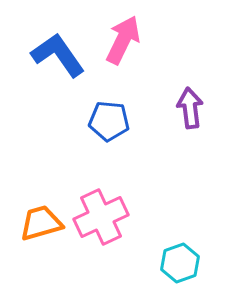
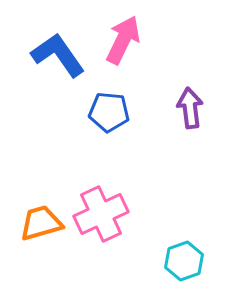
blue pentagon: moved 9 px up
pink cross: moved 3 px up
cyan hexagon: moved 4 px right, 2 px up
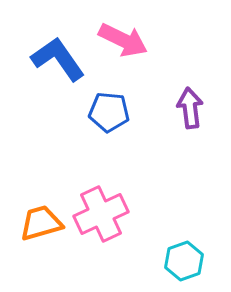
pink arrow: rotated 90 degrees clockwise
blue L-shape: moved 4 px down
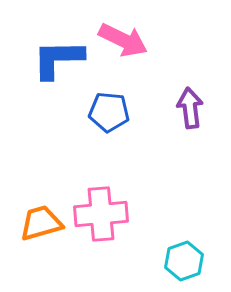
blue L-shape: rotated 56 degrees counterclockwise
pink cross: rotated 20 degrees clockwise
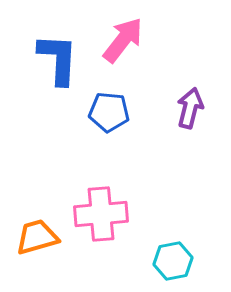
pink arrow: rotated 78 degrees counterclockwise
blue L-shape: rotated 94 degrees clockwise
purple arrow: rotated 21 degrees clockwise
orange trapezoid: moved 4 px left, 14 px down
cyan hexagon: moved 11 px left; rotated 9 degrees clockwise
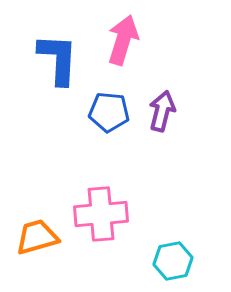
pink arrow: rotated 21 degrees counterclockwise
purple arrow: moved 28 px left, 3 px down
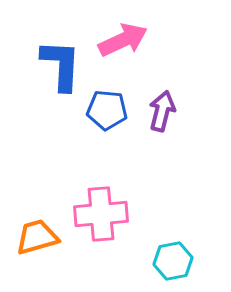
pink arrow: rotated 48 degrees clockwise
blue L-shape: moved 3 px right, 6 px down
blue pentagon: moved 2 px left, 2 px up
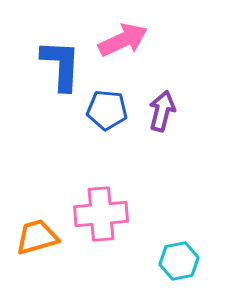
cyan hexagon: moved 6 px right
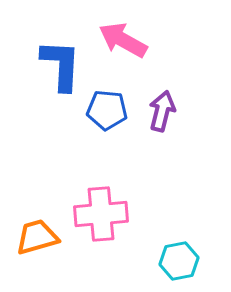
pink arrow: rotated 126 degrees counterclockwise
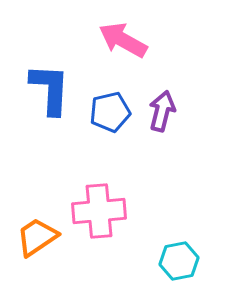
blue L-shape: moved 11 px left, 24 px down
blue pentagon: moved 3 px right, 2 px down; rotated 18 degrees counterclockwise
pink cross: moved 2 px left, 3 px up
orange trapezoid: rotated 18 degrees counterclockwise
